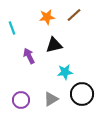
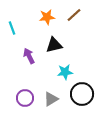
purple circle: moved 4 px right, 2 px up
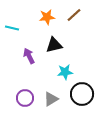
cyan line: rotated 56 degrees counterclockwise
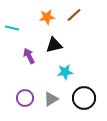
black circle: moved 2 px right, 4 px down
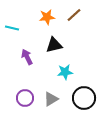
purple arrow: moved 2 px left, 1 px down
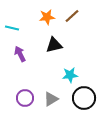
brown line: moved 2 px left, 1 px down
purple arrow: moved 7 px left, 3 px up
cyan star: moved 5 px right, 3 px down
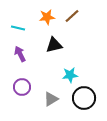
cyan line: moved 6 px right
purple circle: moved 3 px left, 11 px up
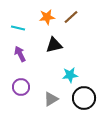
brown line: moved 1 px left, 1 px down
purple circle: moved 1 px left
